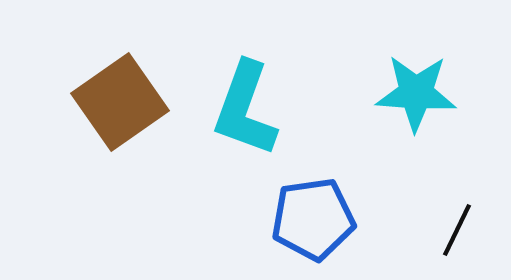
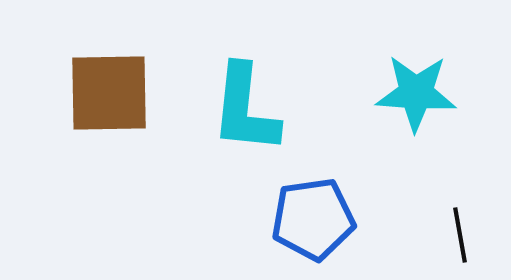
brown square: moved 11 px left, 9 px up; rotated 34 degrees clockwise
cyan L-shape: rotated 14 degrees counterclockwise
black line: moved 3 px right, 5 px down; rotated 36 degrees counterclockwise
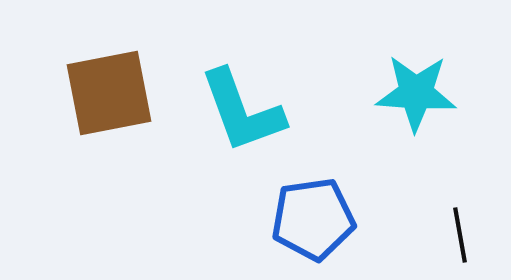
brown square: rotated 10 degrees counterclockwise
cyan L-shape: moved 3 px left, 2 px down; rotated 26 degrees counterclockwise
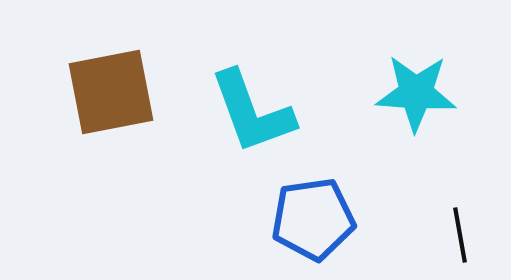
brown square: moved 2 px right, 1 px up
cyan L-shape: moved 10 px right, 1 px down
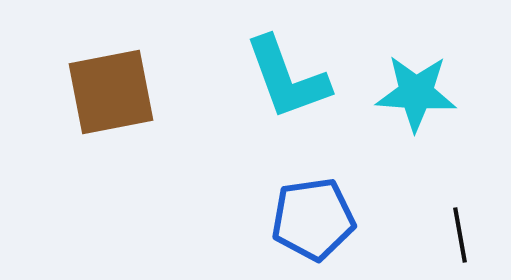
cyan L-shape: moved 35 px right, 34 px up
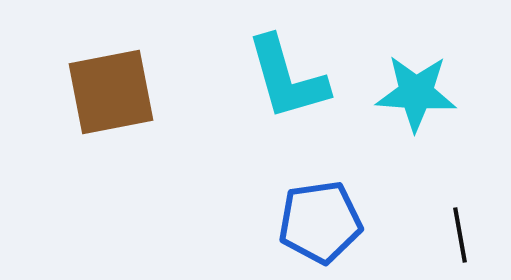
cyan L-shape: rotated 4 degrees clockwise
blue pentagon: moved 7 px right, 3 px down
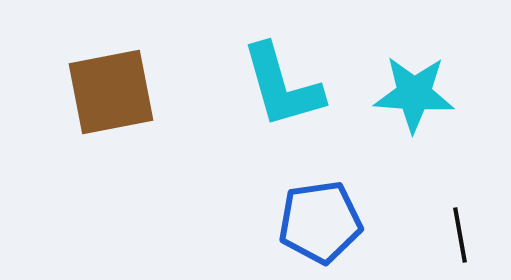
cyan L-shape: moved 5 px left, 8 px down
cyan star: moved 2 px left, 1 px down
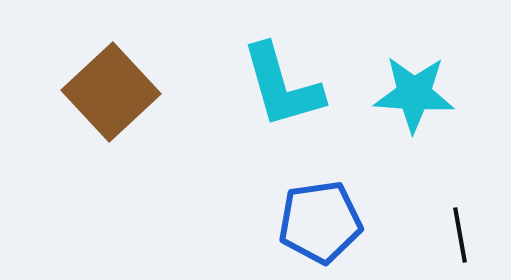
brown square: rotated 32 degrees counterclockwise
